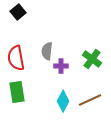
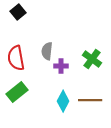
green rectangle: rotated 60 degrees clockwise
brown line: rotated 25 degrees clockwise
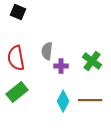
black square: rotated 28 degrees counterclockwise
green cross: moved 2 px down
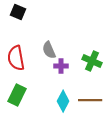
gray semicircle: moved 2 px right, 1 px up; rotated 30 degrees counterclockwise
green cross: rotated 12 degrees counterclockwise
green rectangle: moved 3 px down; rotated 25 degrees counterclockwise
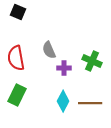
purple cross: moved 3 px right, 2 px down
brown line: moved 3 px down
